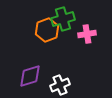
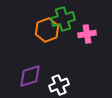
white cross: moved 1 px left
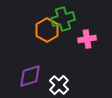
orange hexagon: rotated 10 degrees counterclockwise
pink cross: moved 5 px down
white cross: rotated 24 degrees counterclockwise
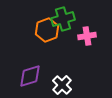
orange hexagon: rotated 10 degrees clockwise
pink cross: moved 3 px up
white cross: moved 3 px right
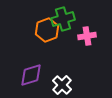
purple diamond: moved 1 px right, 1 px up
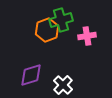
green cross: moved 2 px left, 1 px down
white cross: moved 1 px right
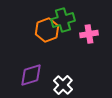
green cross: moved 2 px right
pink cross: moved 2 px right, 2 px up
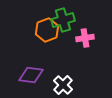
pink cross: moved 4 px left, 4 px down
purple diamond: rotated 25 degrees clockwise
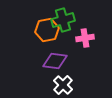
orange hexagon: rotated 10 degrees clockwise
purple diamond: moved 24 px right, 14 px up
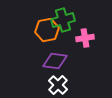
white cross: moved 5 px left
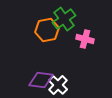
green cross: moved 1 px right, 1 px up; rotated 20 degrees counterclockwise
pink cross: moved 1 px down; rotated 24 degrees clockwise
purple diamond: moved 14 px left, 19 px down
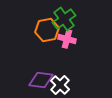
pink cross: moved 18 px left
white cross: moved 2 px right
